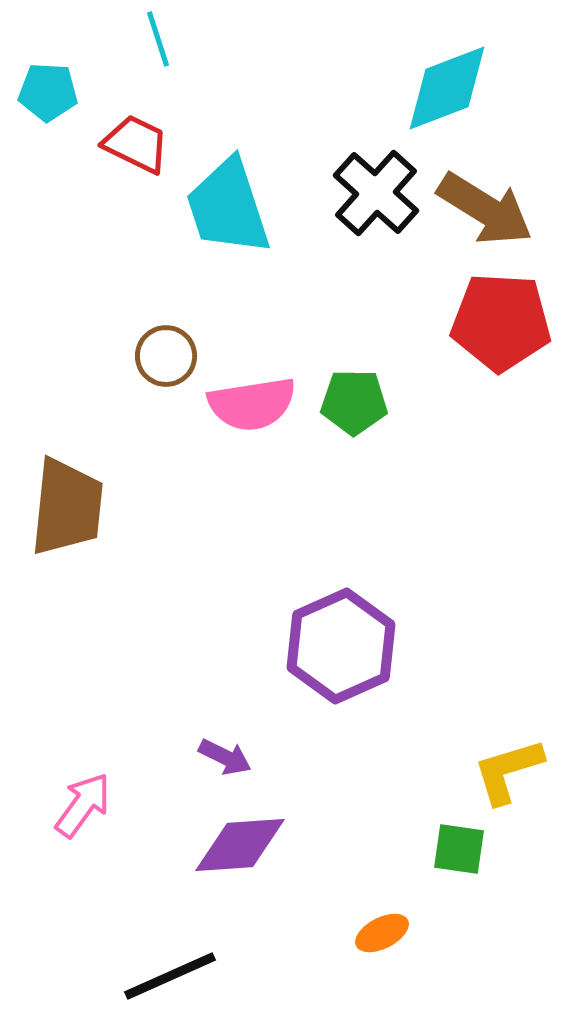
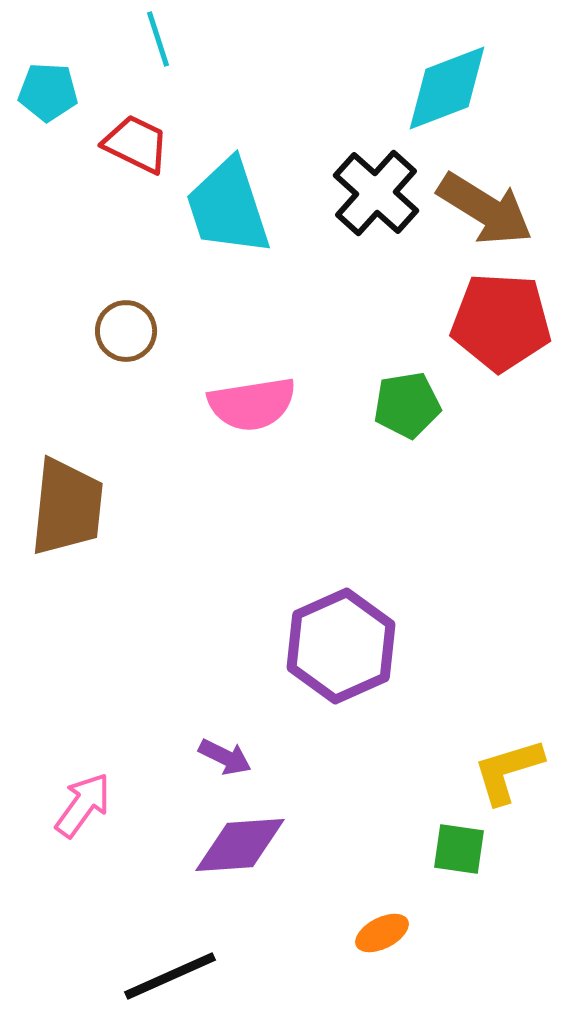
brown circle: moved 40 px left, 25 px up
green pentagon: moved 53 px right, 3 px down; rotated 10 degrees counterclockwise
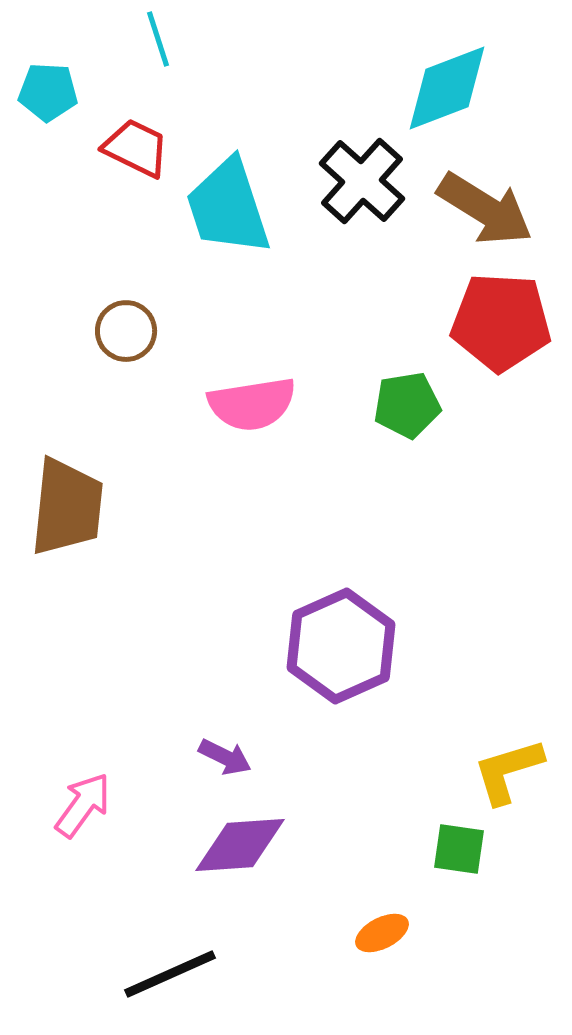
red trapezoid: moved 4 px down
black cross: moved 14 px left, 12 px up
black line: moved 2 px up
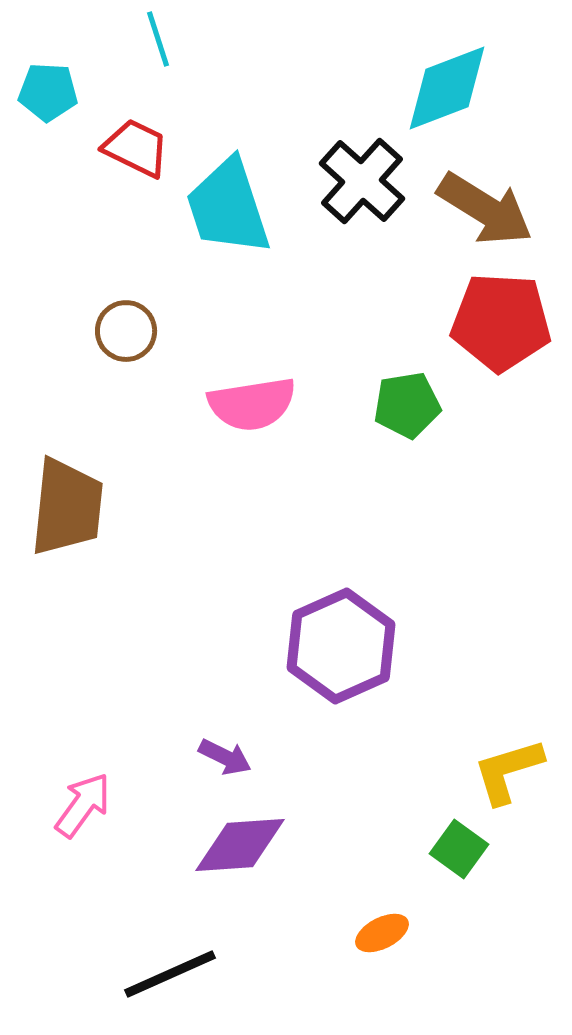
green square: rotated 28 degrees clockwise
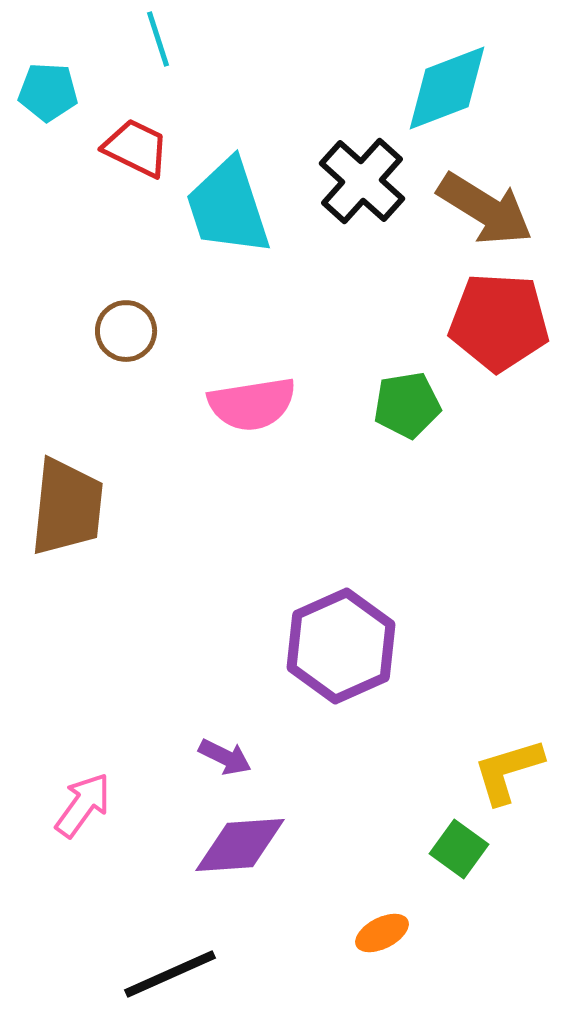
red pentagon: moved 2 px left
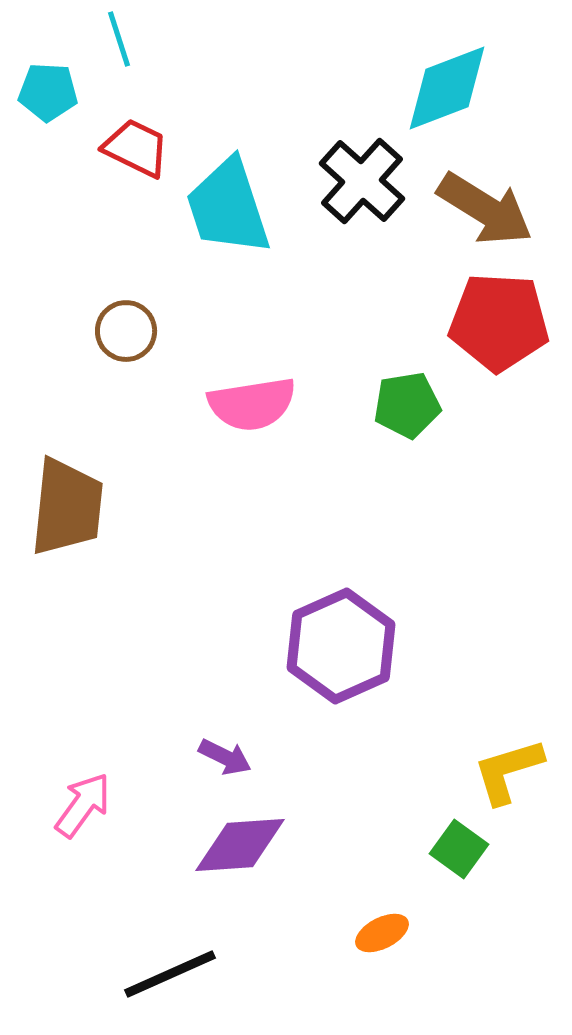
cyan line: moved 39 px left
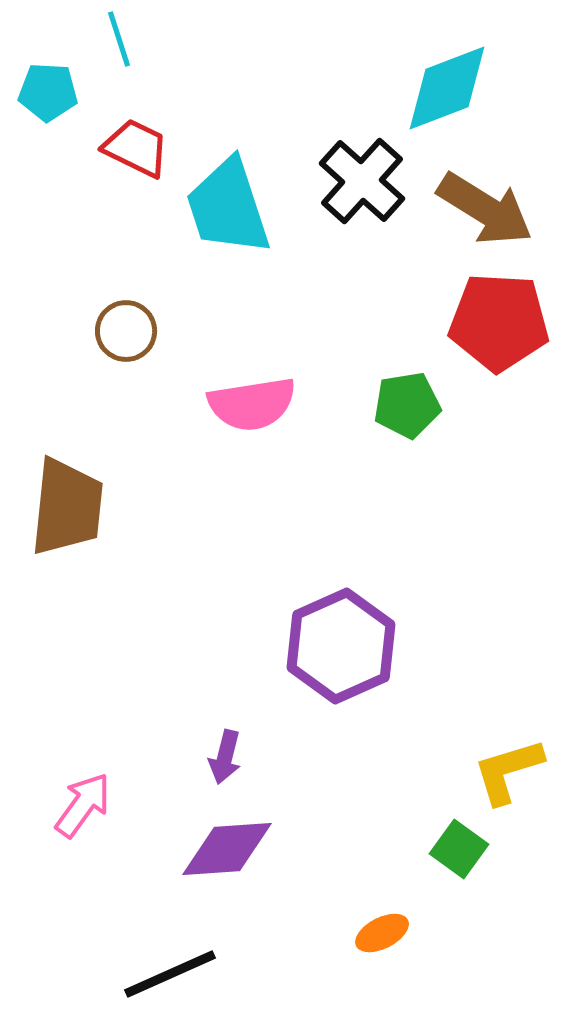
purple arrow: rotated 78 degrees clockwise
purple diamond: moved 13 px left, 4 px down
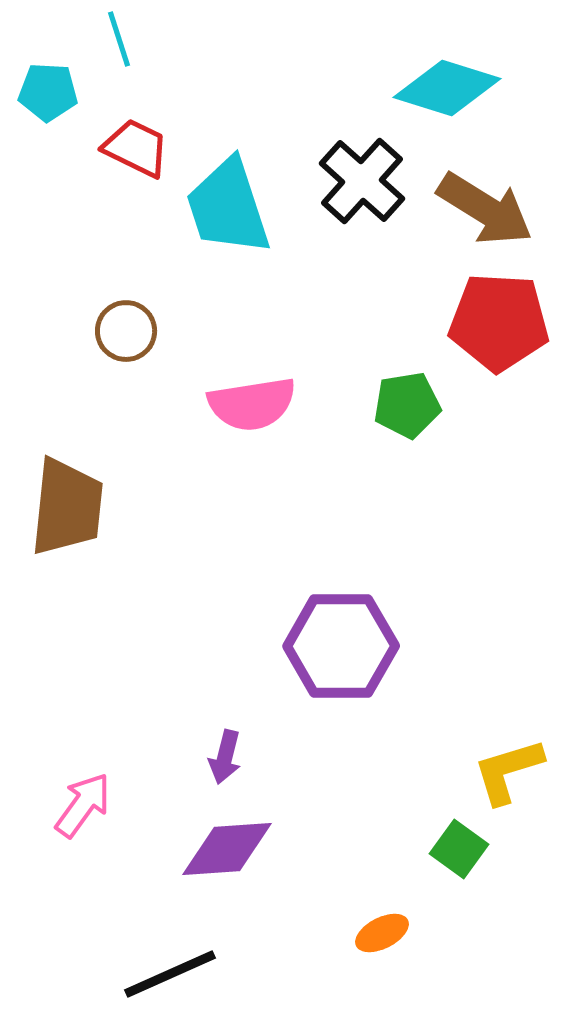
cyan diamond: rotated 38 degrees clockwise
purple hexagon: rotated 24 degrees clockwise
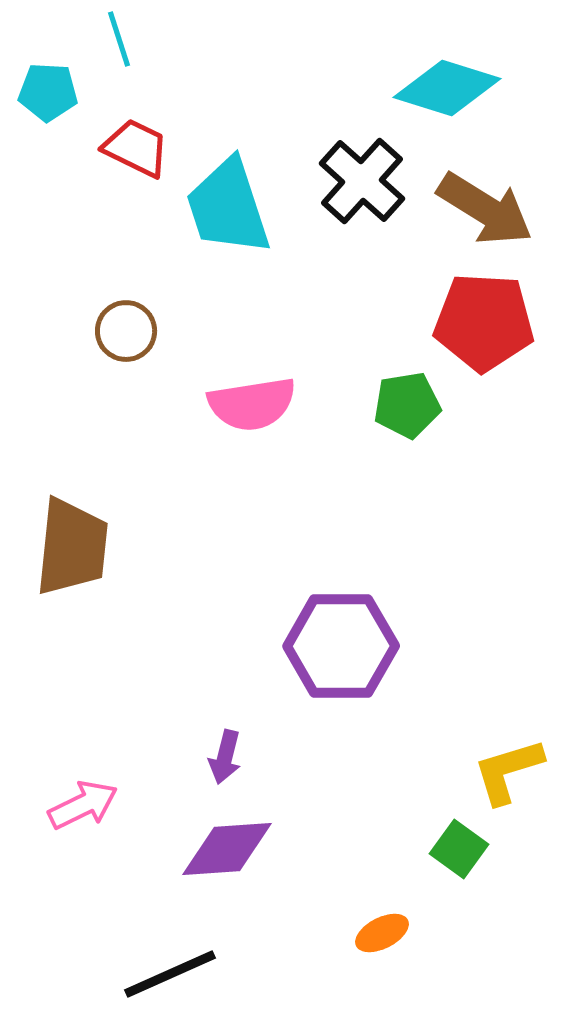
red pentagon: moved 15 px left
brown trapezoid: moved 5 px right, 40 px down
pink arrow: rotated 28 degrees clockwise
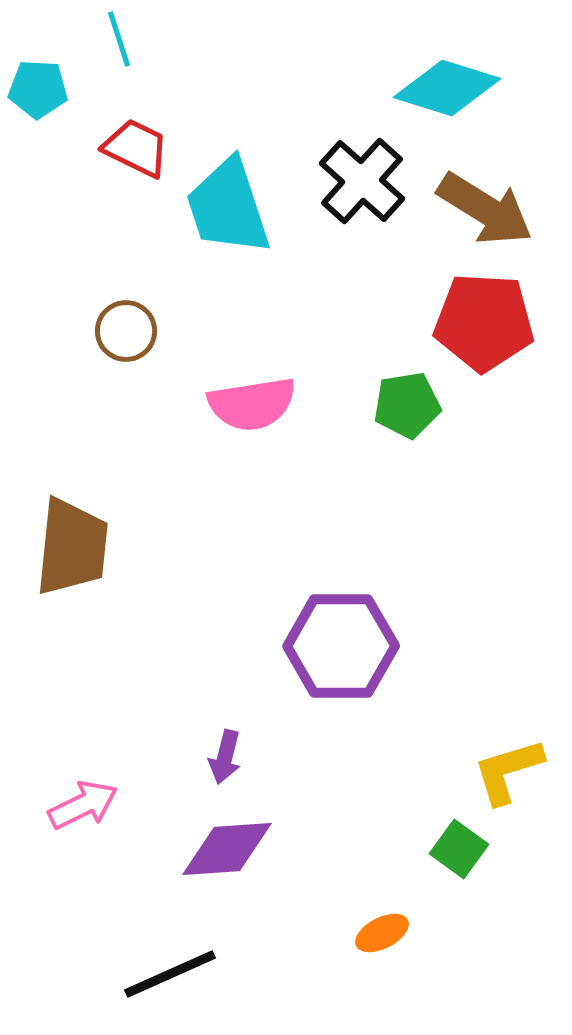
cyan pentagon: moved 10 px left, 3 px up
